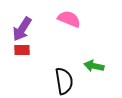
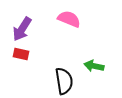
red rectangle: moved 1 px left, 4 px down; rotated 14 degrees clockwise
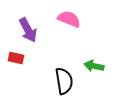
purple arrow: moved 6 px right, 1 px down; rotated 60 degrees counterclockwise
red rectangle: moved 5 px left, 4 px down
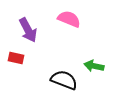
black semicircle: moved 1 px up; rotated 60 degrees counterclockwise
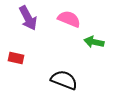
purple arrow: moved 12 px up
green arrow: moved 24 px up
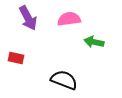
pink semicircle: rotated 30 degrees counterclockwise
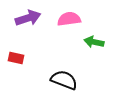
purple arrow: rotated 80 degrees counterclockwise
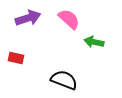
pink semicircle: rotated 50 degrees clockwise
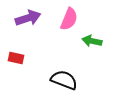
pink semicircle: rotated 70 degrees clockwise
green arrow: moved 2 px left, 1 px up
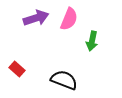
purple arrow: moved 8 px right
green arrow: rotated 90 degrees counterclockwise
red rectangle: moved 1 px right, 11 px down; rotated 28 degrees clockwise
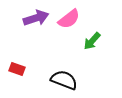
pink semicircle: rotated 30 degrees clockwise
green arrow: rotated 30 degrees clockwise
red rectangle: rotated 21 degrees counterclockwise
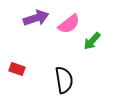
pink semicircle: moved 5 px down
black semicircle: rotated 60 degrees clockwise
